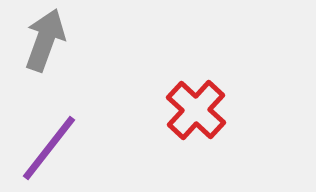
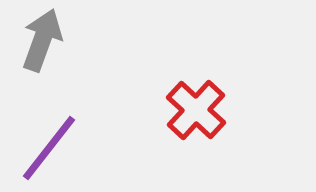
gray arrow: moved 3 px left
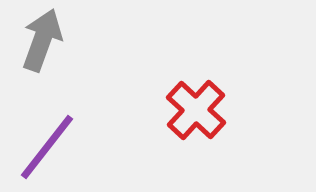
purple line: moved 2 px left, 1 px up
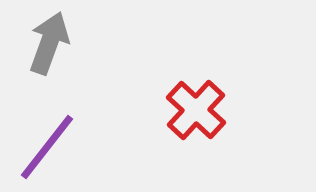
gray arrow: moved 7 px right, 3 px down
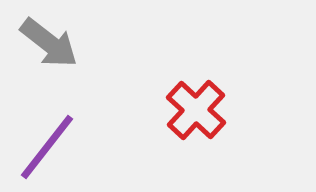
gray arrow: rotated 108 degrees clockwise
